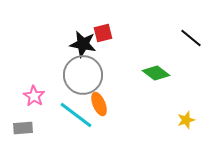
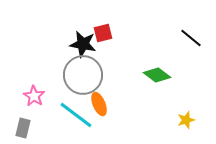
green diamond: moved 1 px right, 2 px down
gray rectangle: rotated 72 degrees counterclockwise
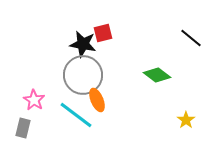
pink star: moved 4 px down
orange ellipse: moved 2 px left, 4 px up
yellow star: rotated 18 degrees counterclockwise
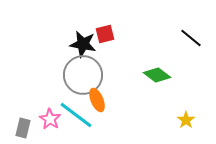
red square: moved 2 px right, 1 px down
pink star: moved 16 px right, 19 px down
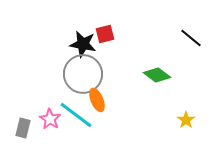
gray circle: moved 1 px up
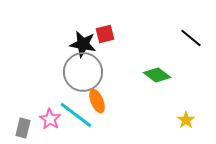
gray circle: moved 2 px up
orange ellipse: moved 1 px down
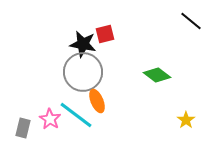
black line: moved 17 px up
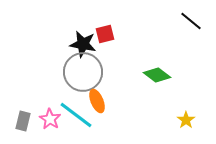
gray rectangle: moved 7 px up
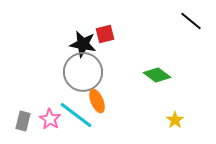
yellow star: moved 11 px left
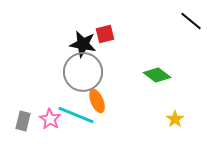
cyan line: rotated 15 degrees counterclockwise
yellow star: moved 1 px up
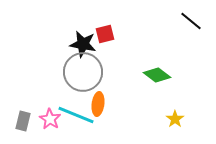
orange ellipse: moved 1 px right, 3 px down; rotated 30 degrees clockwise
